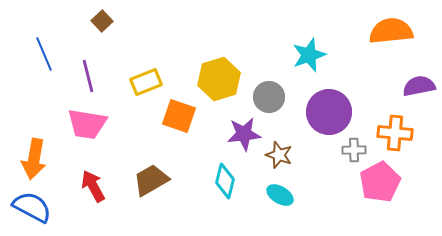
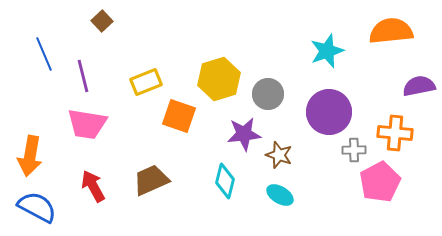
cyan star: moved 18 px right, 4 px up
purple line: moved 5 px left
gray circle: moved 1 px left, 3 px up
orange arrow: moved 4 px left, 3 px up
brown trapezoid: rotated 6 degrees clockwise
blue semicircle: moved 5 px right
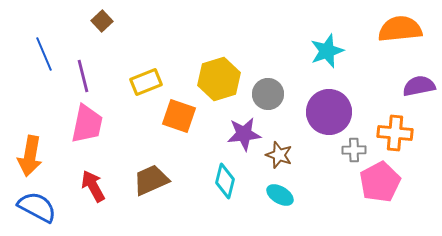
orange semicircle: moved 9 px right, 2 px up
pink trapezoid: rotated 87 degrees counterclockwise
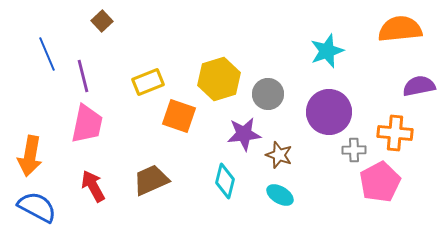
blue line: moved 3 px right
yellow rectangle: moved 2 px right
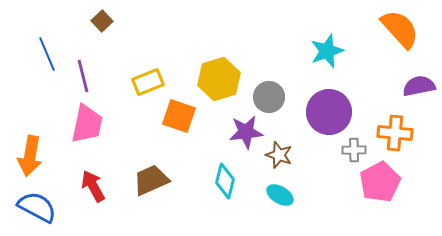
orange semicircle: rotated 54 degrees clockwise
gray circle: moved 1 px right, 3 px down
purple star: moved 2 px right, 2 px up
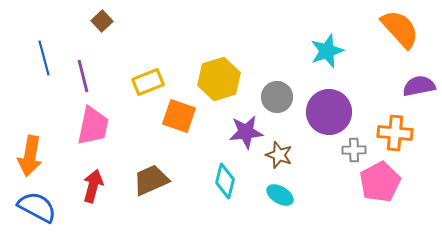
blue line: moved 3 px left, 4 px down; rotated 8 degrees clockwise
gray circle: moved 8 px right
pink trapezoid: moved 6 px right, 2 px down
red arrow: rotated 44 degrees clockwise
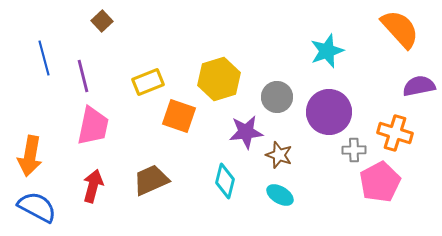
orange cross: rotated 12 degrees clockwise
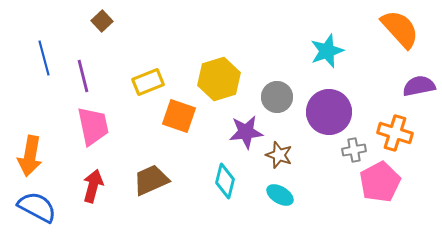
pink trapezoid: rotated 24 degrees counterclockwise
gray cross: rotated 10 degrees counterclockwise
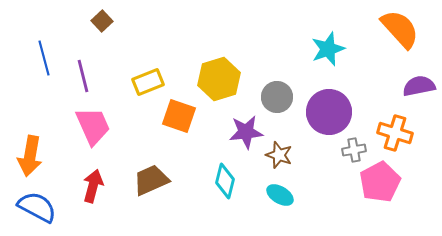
cyan star: moved 1 px right, 2 px up
pink trapezoid: rotated 12 degrees counterclockwise
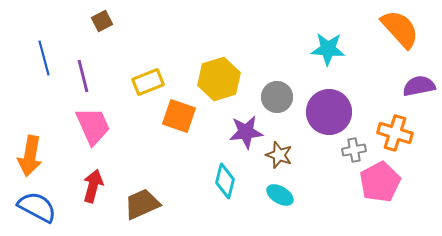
brown square: rotated 15 degrees clockwise
cyan star: rotated 24 degrees clockwise
brown trapezoid: moved 9 px left, 24 px down
